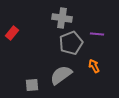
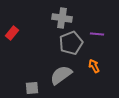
gray square: moved 3 px down
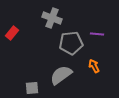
gray cross: moved 10 px left; rotated 12 degrees clockwise
gray pentagon: rotated 15 degrees clockwise
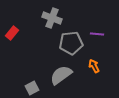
gray square: rotated 24 degrees counterclockwise
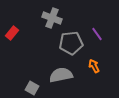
purple line: rotated 48 degrees clockwise
gray semicircle: rotated 25 degrees clockwise
gray square: rotated 32 degrees counterclockwise
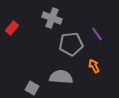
red rectangle: moved 5 px up
gray pentagon: moved 1 px down
gray semicircle: moved 2 px down; rotated 15 degrees clockwise
